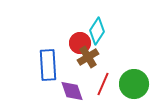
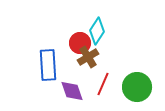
green circle: moved 3 px right, 3 px down
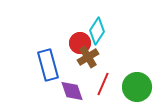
blue rectangle: rotated 12 degrees counterclockwise
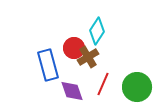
red circle: moved 6 px left, 5 px down
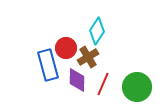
red circle: moved 8 px left
purple diamond: moved 5 px right, 11 px up; rotated 20 degrees clockwise
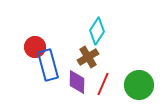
red circle: moved 31 px left, 1 px up
purple diamond: moved 2 px down
green circle: moved 2 px right, 2 px up
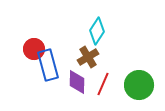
red circle: moved 1 px left, 2 px down
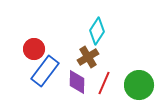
blue rectangle: moved 3 px left, 6 px down; rotated 52 degrees clockwise
red line: moved 1 px right, 1 px up
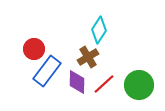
cyan diamond: moved 2 px right, 1 px up
blue rectangle: moved 2 px right
red line: moved 1 px down; rotated 25 degrees clockwise
